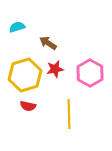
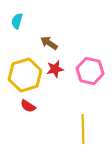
cyan semicircle: moved 6 px up; rotated 56 degrees counterclockwise
brown arrow: moved 1 px right
pink hexagon: moved 2 px up; rotated 16 degrees counterclockwise
red semicircle: rotated 21 degrees clockwise
yellow line: moved 14 px right, 15 px down
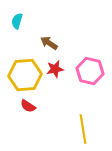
yellow hexagon: rotated 12 degrees clockwise
yellow line: rotated 8 degrees counterclockwise
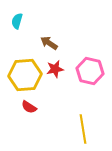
red semicircle: moved 1 px right, 1 px down
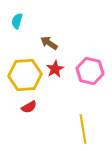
red star: rotated 18 degrees counterclockwise
red semicircle: rotated 63 degrees counterclockwise
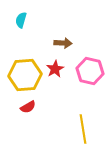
cyan semicircle: moved 4 px right, 1 px up
brown arrow: moved 14 px right; rotated 150 degrees clockwise
red semicircle: moved 1 px left
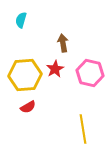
brown arrow: rotated 102 degrees counterclockwise
pink hexagon: moved 2 px down
